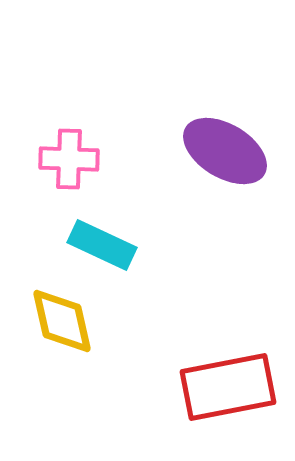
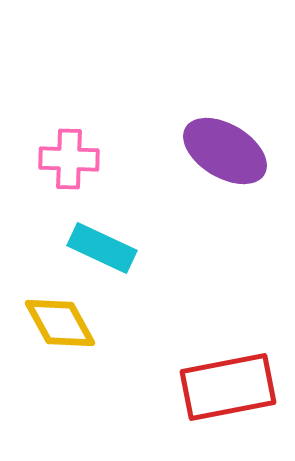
cyan rectangle: moved 3 px down
yellow diamond: moved 2 px left, 2 px down; rotated 16 degrees counterclockwise
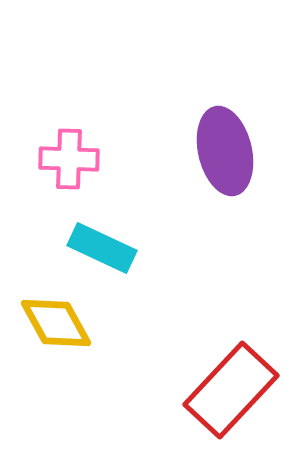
purple ellipse: rotated 46 degrees clockwise
yellow diamond: moved 4 px left
red rectangle: moved 3 px right, 3 px down; rotated 36 degrees counterclockwise
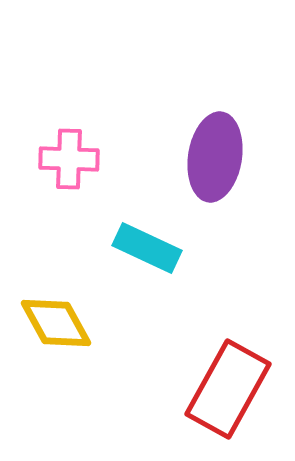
purple ellipse: moved 10 px left, 6 px down; rotated 22 degrees clockwise
cyan rectangle: moved 45 px right
red rectangle: moved 3 px left, 1 px up; rotated 14 degrees counterclockwise
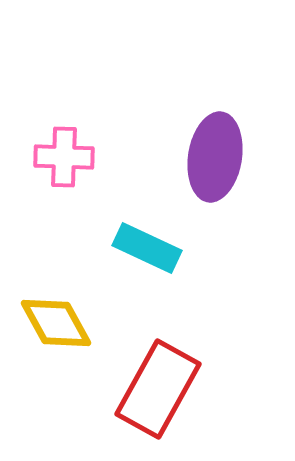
pink cross: moved 5 px left, 2 px up
red rectangle: moved 70 px left
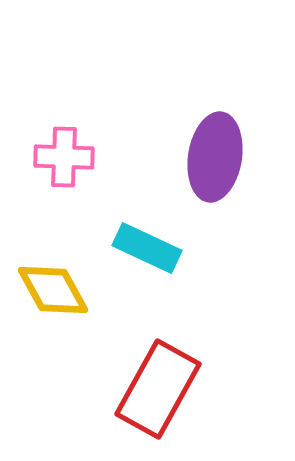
yellow diamond: moved 3 px left, 33 px up
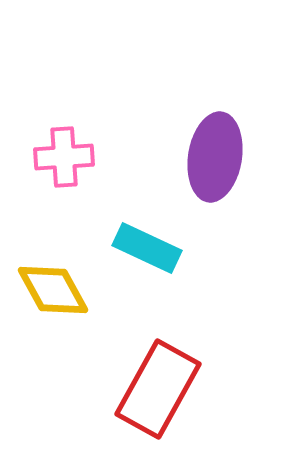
pink cross: rotated 6 degrees counterclockwise
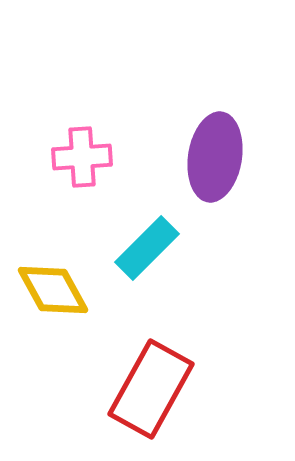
pink cross: moved 18 px right
cyan rectangle: rotated 70 degrees counterclockwise
red rectangle: moved 7 px left
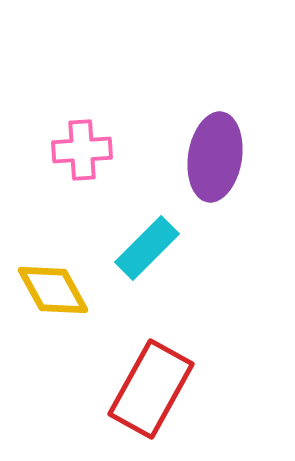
pink cross: moved 7 px up
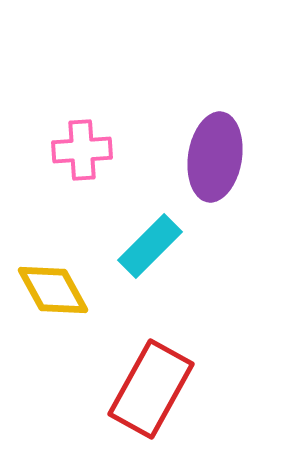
cyan rectangle: moved 3 px right, 2 px up
